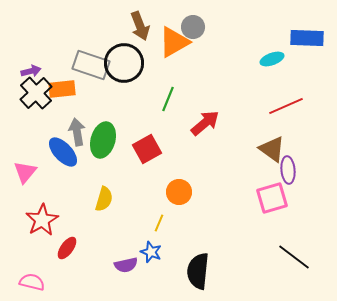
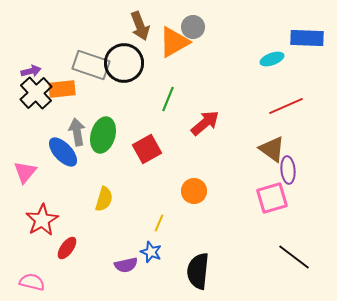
green ellipse: moved 5 px up
orange circle: moved 15 px right, 1 px up
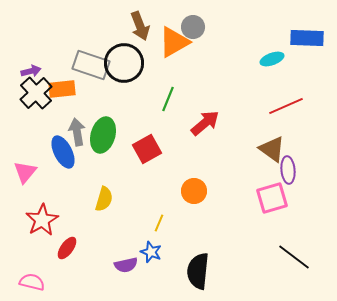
blue ellipse: rotated 16 degrees clockwise
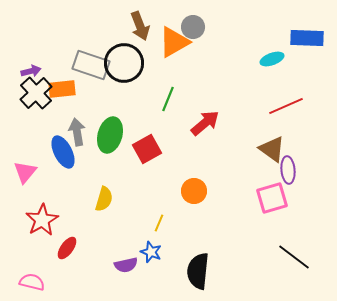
green ellipse: moved 7 px right
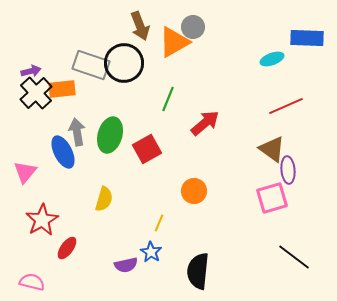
blue star: rotated 10 degrees clockwise
